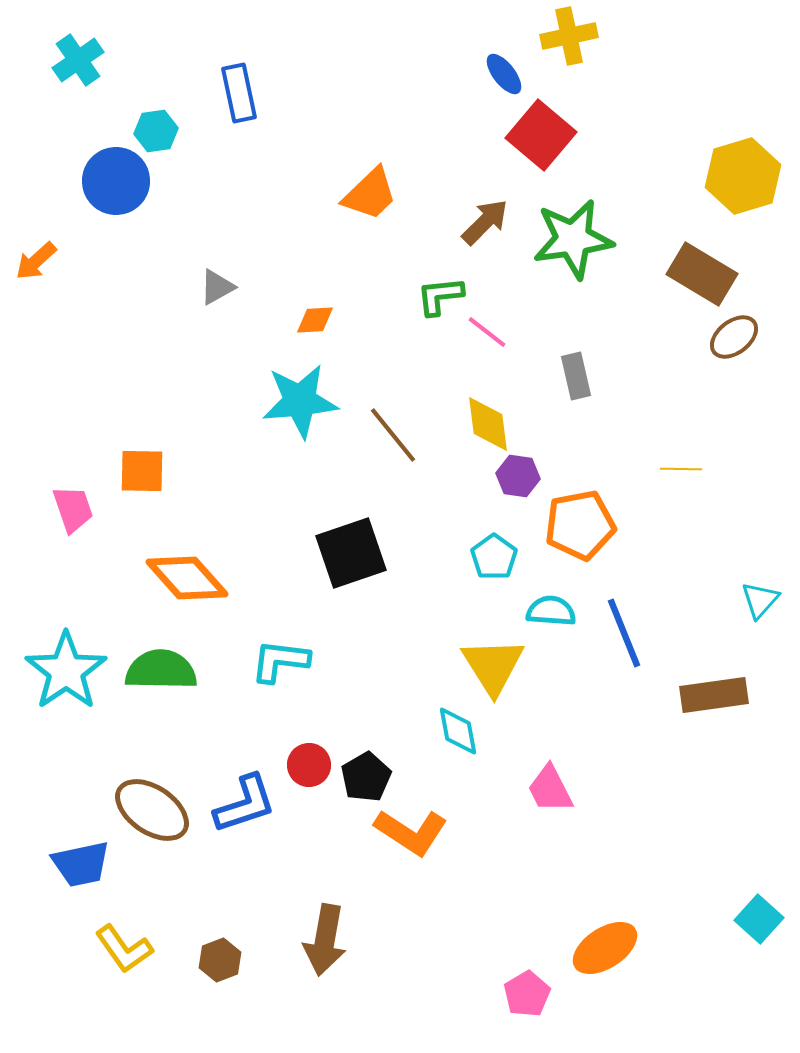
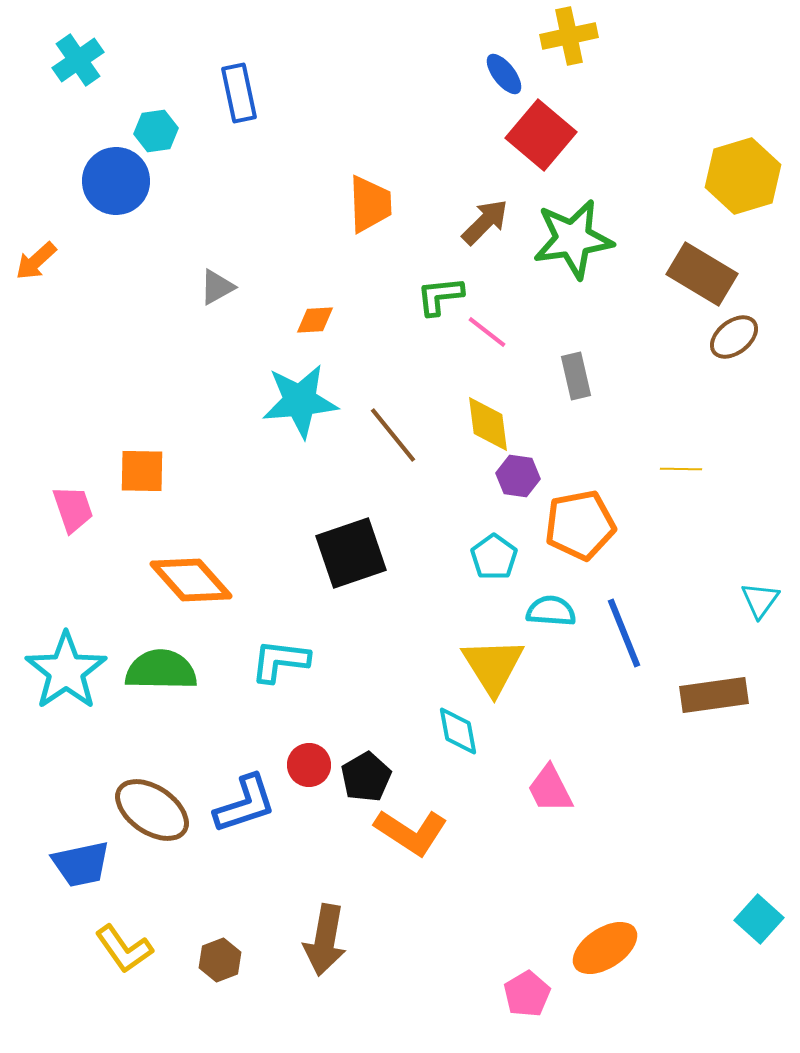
orange trapezoid at (370, 194): moved 10 px down; rotated 48 degrees counterclockwise
orange diamond at (187, 578): moved 4 px right, 2 px down
cyan triangle at (760, 600): rotated 6 degrees counterclockwise
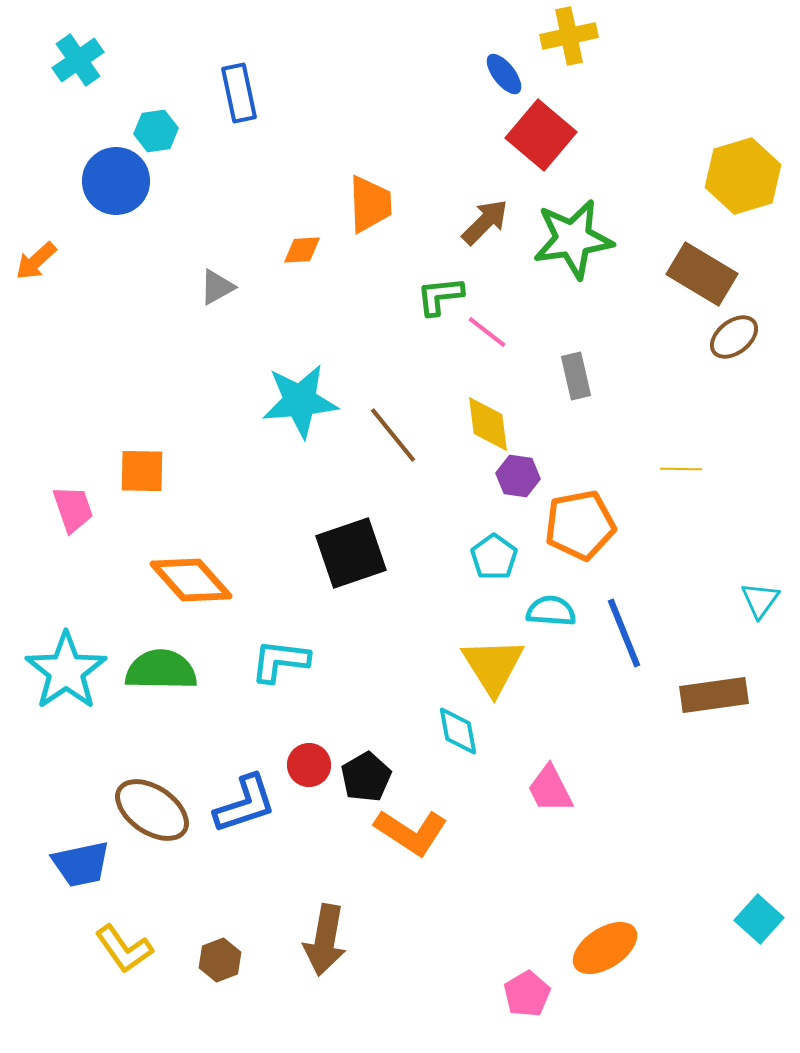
orange diamond at (315, 320): moved 13 px left, 70 px up
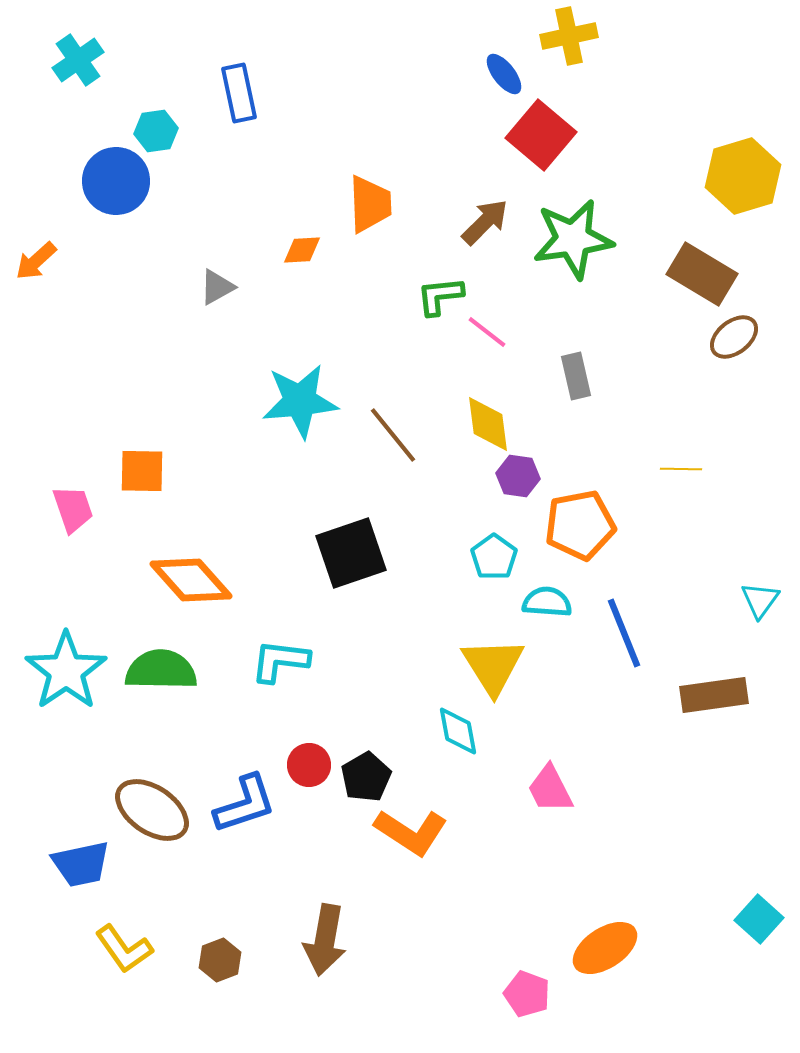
cyan semicircle at (551, 611): moved 4 px left, 9 px up
pink pentagon at (527, 994): rotated 21 degrees counterclockwise
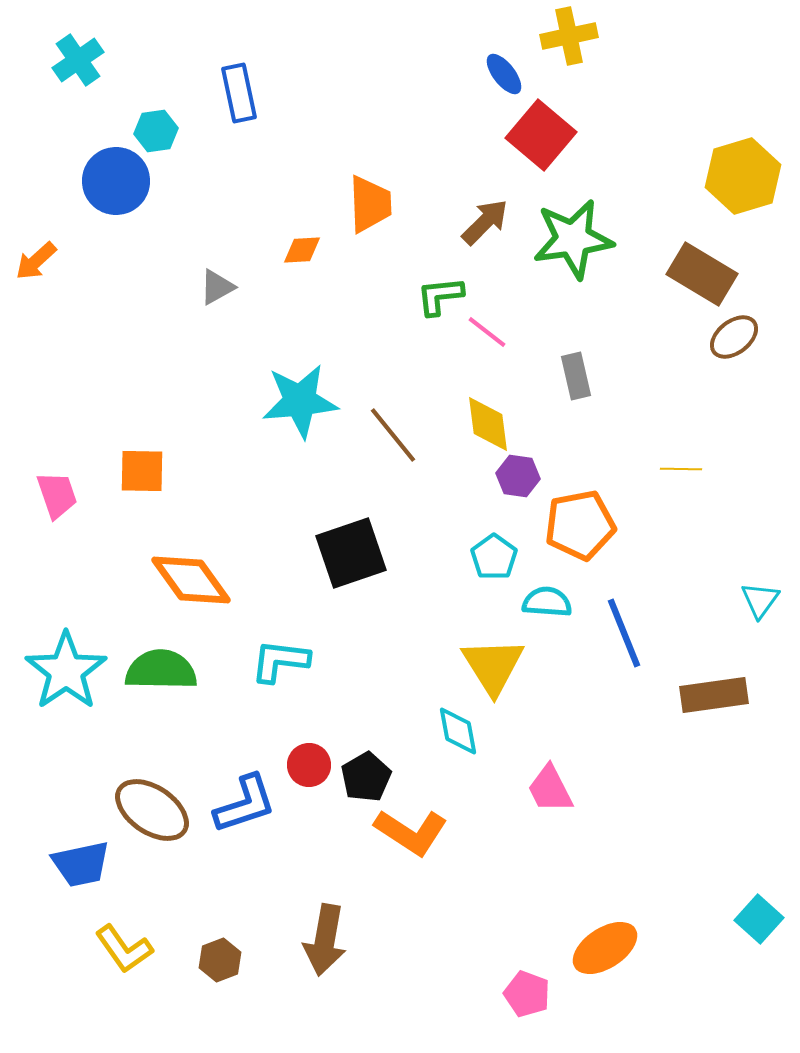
pink trapezoid at (73, 509): moved 16 px left, 14 px up
orange diamond at (191, 580): rotated 6 degrees clockwise
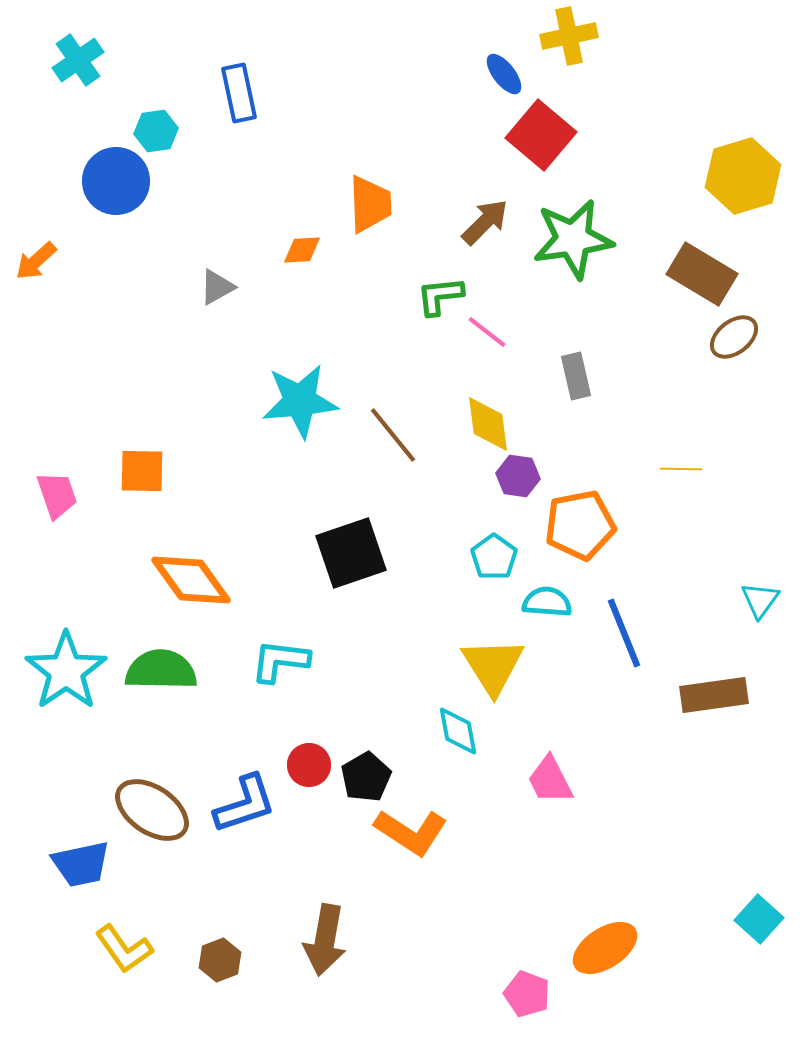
pink trapezoid at (550, 789): moved 9 px up
